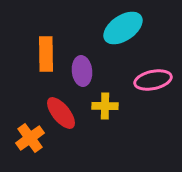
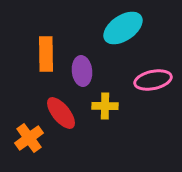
orange cross: moved 1 px left
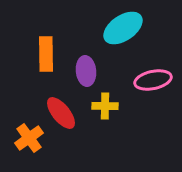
purple ellipse: moved 4 px right
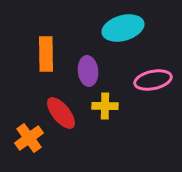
cyan ellipse: rotated 18 degrees clockwise
purple ellipse: moved 2 px right
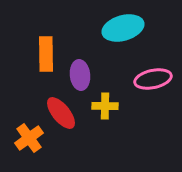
purple ellipse: moved 8 px left, 4 px down
pink ellipse: moved 1 px up
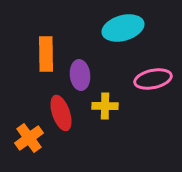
red ellipse: rotated 20 degrees clockwise
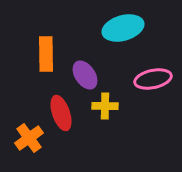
purple ellipse: moved 5 px right; rotated 28 degrees counterclockwise
